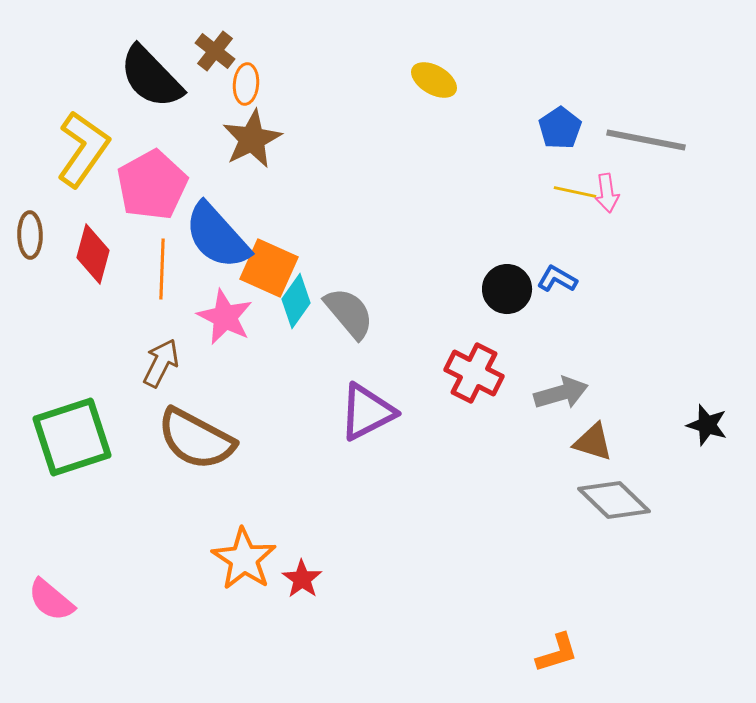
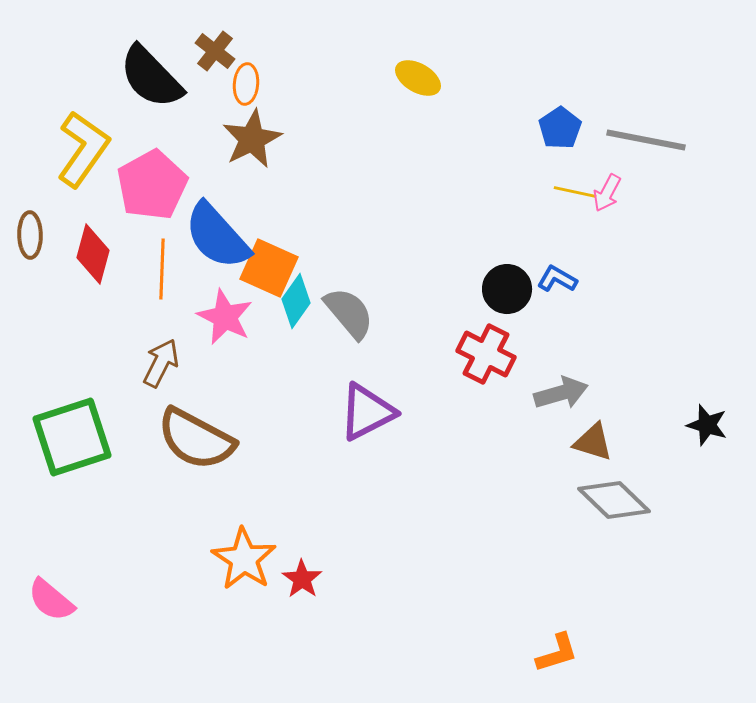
yellow ellipse: moved 16 px left, 2 px up
pink arrow: rotated 36 degrees clockwise
red cross: moved 12 px right, 19 px up
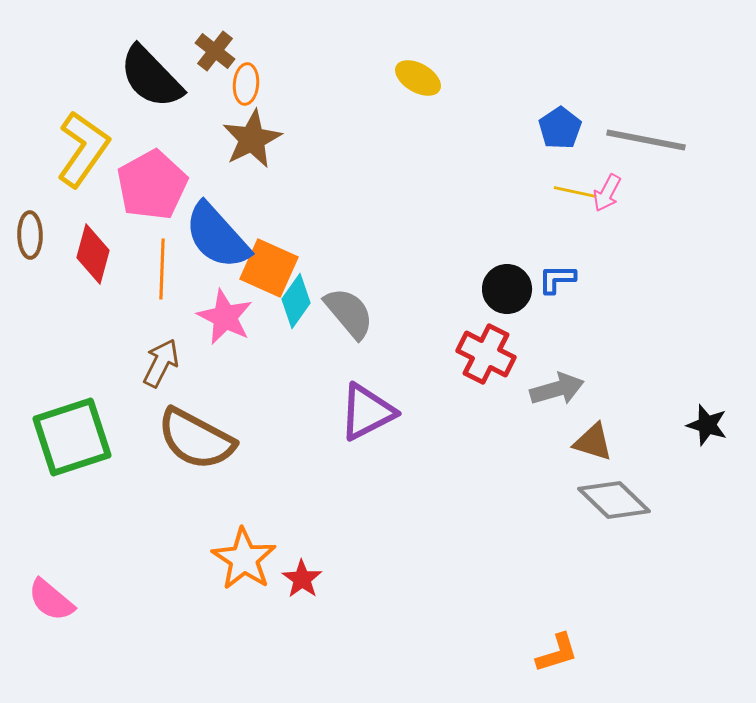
blue L-shape: rotated 30 degrees counterclockwise
gray arrow: moved 4 px left, 4 px up
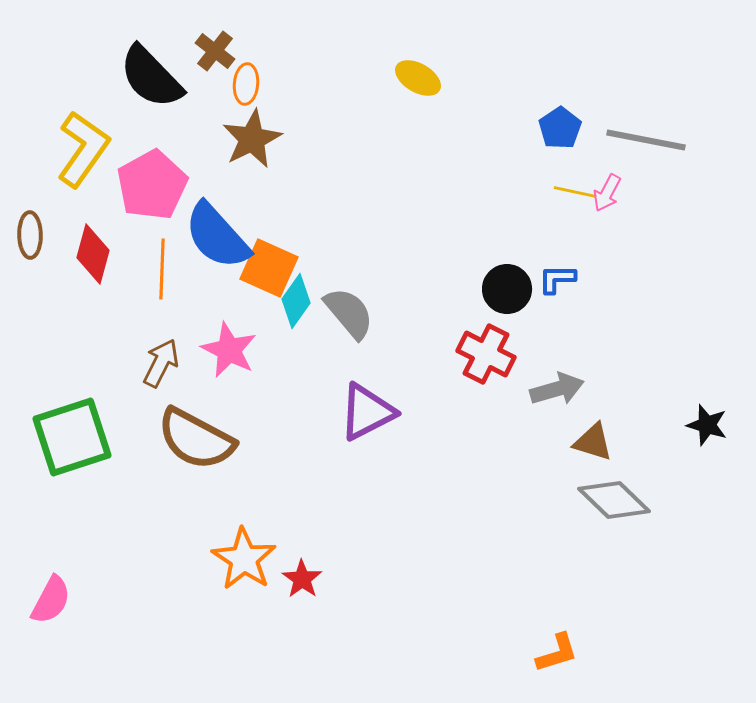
pink star: moved 4 px right, 33 px down
pink semicircle: rotated 102 degrees counterclockwise
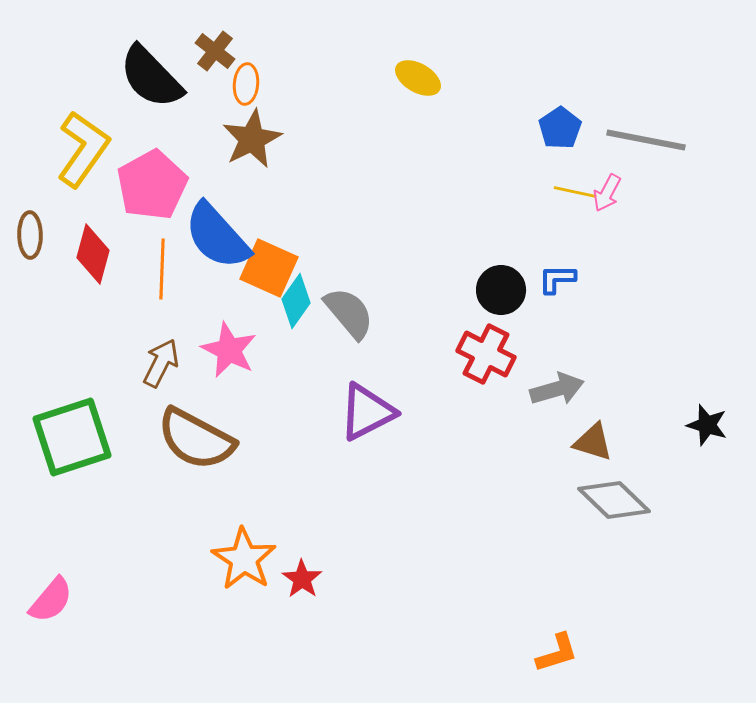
black circle: moved 6 px left, 1 px down
pink semicircle: rotated 12 degrees clockwise
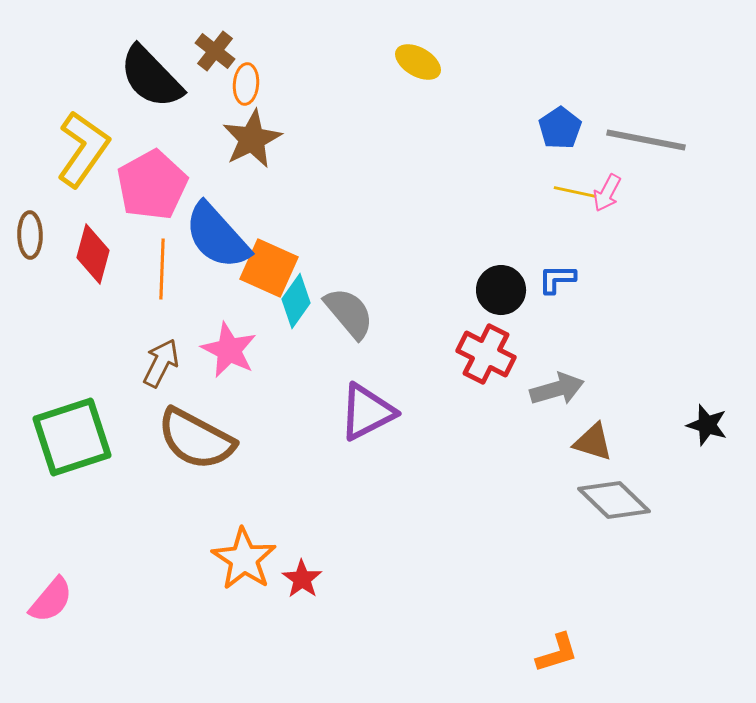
yellow ellipse: moved 16 px up
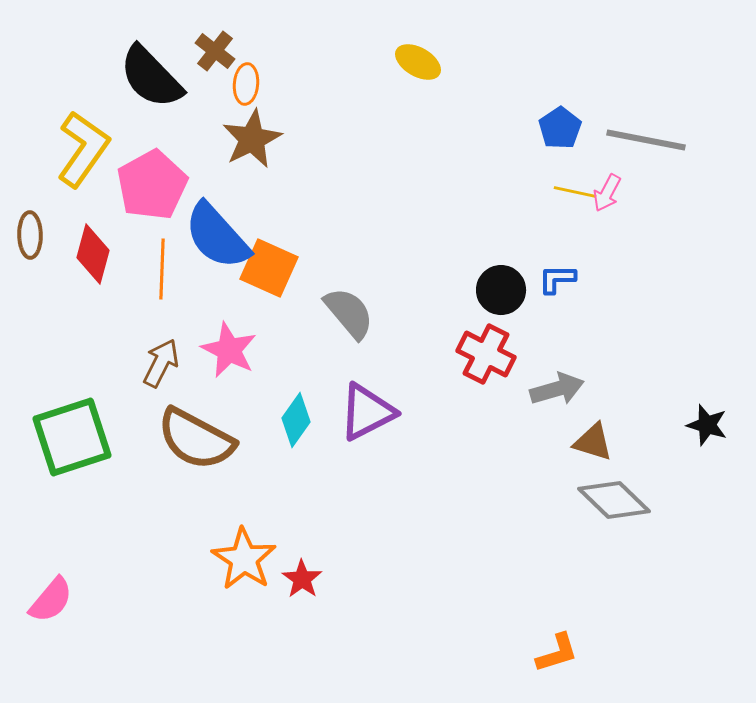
cyan diamond: moved 119 px down
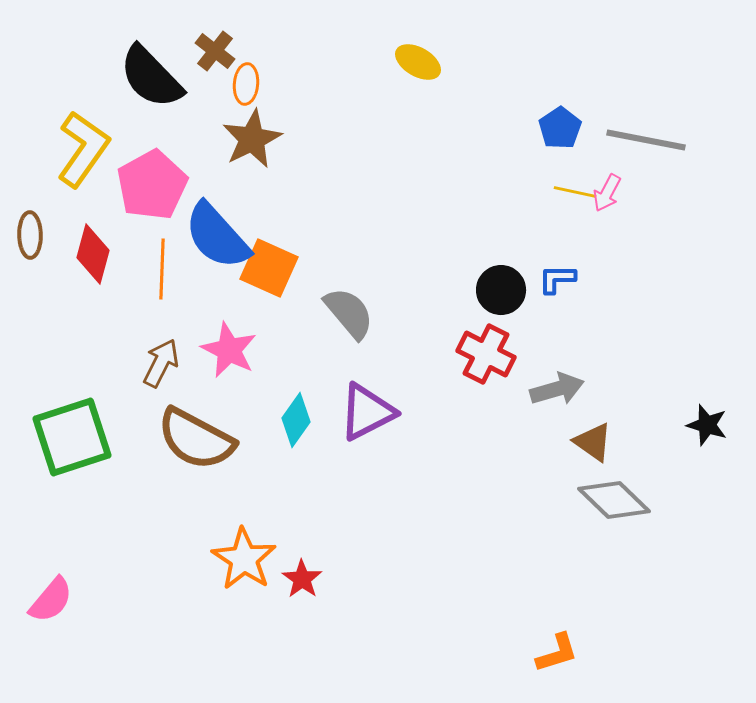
brown triangle: rotated 18 degrees clockwise
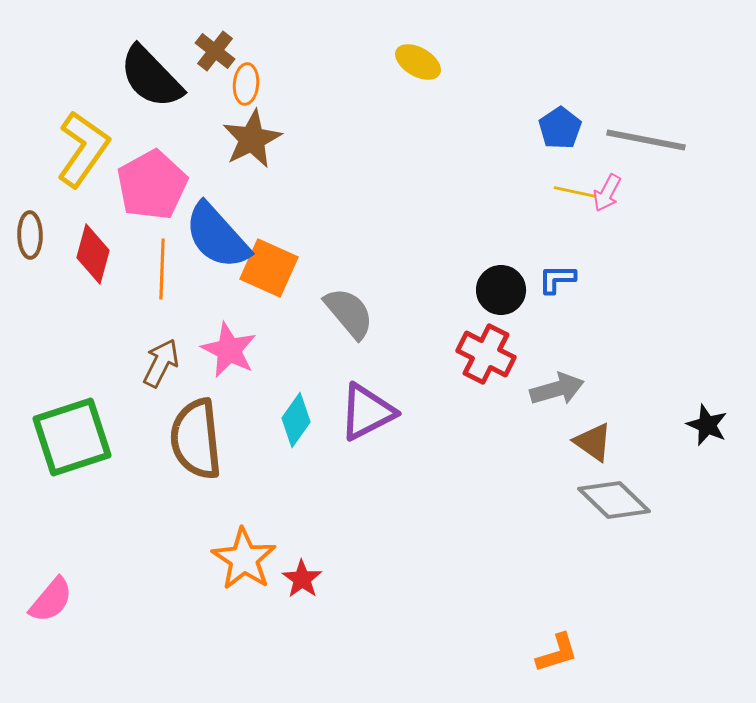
black star: rotated 6 degrees clockwise
brown semicircle: rotated 56 degrees clockwise
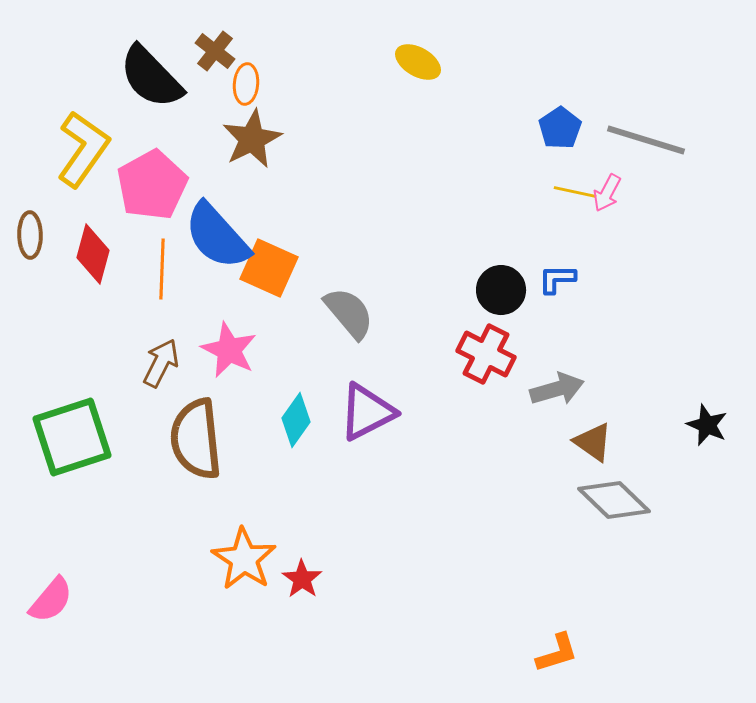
gray line: rotated 6 degrees clockwise
